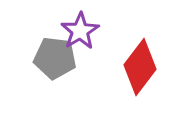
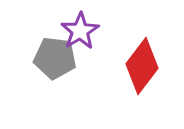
red diamond: moved 2 px right, 1 px up
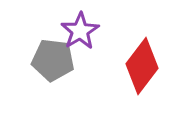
gray pentagon: moved 2 px left, 2 px down
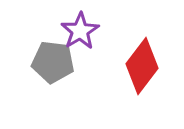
gray pentagon: moved 2 px down
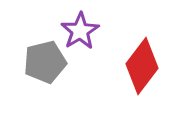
gray pentagon: moved 8 px left; rotated 21 degrees counterclockwise
